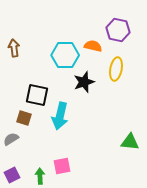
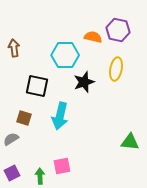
orange semicircle: moved 9 px up
black square: moved 9 px up
purple square: moved 2 px up
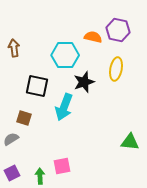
cyan arrow: moved 4 px right, 9 px up; rotated 8 degrees clockwise
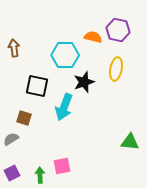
green arrow: moved 1 px up
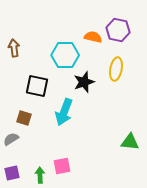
cyan arrow: moved 5 px down
purple square: rotated 14 degrees clockwise
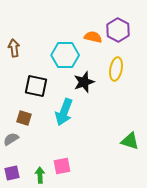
purple hexagon: rotated 15 degrees clockwise
black square: moved 1 px left
green triangle: moved 1 px up; rotated 12 degrees clockwise
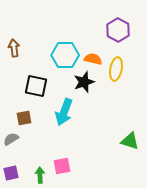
orange semicircle: moved 22 px down
brown square: rotated 28 degrees counterclockwise
purple square: moved 1 px left
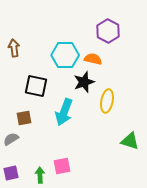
purple hexagon: moved 10 px left, 1 px down
yellow ellipse: moved 9 px left, 32 px down
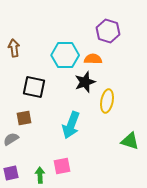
purple hexagon: rotated 10 degrees counterclockwise
orange semicircle: rotated 12 degrees counterclockwise
black star: moved 1 px right
black square: moved 2 px left, 1 px down
cyan arrow: moved 7 px right, 13 px down
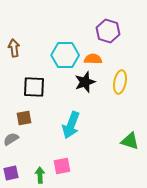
black square: rotated 10 degrees counterclockwise
yellow ellipse: moved 13 px right, 19 px up
